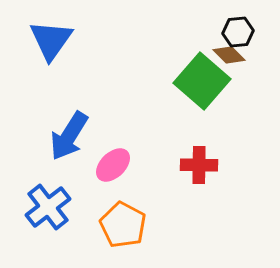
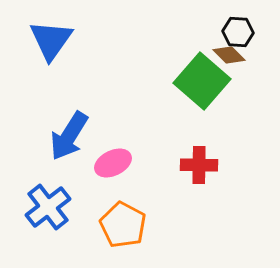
black hexagon: rotated 8 degrees clockwise
pink ellipse: moved 2 px up; rotated 18 degrees clockwise
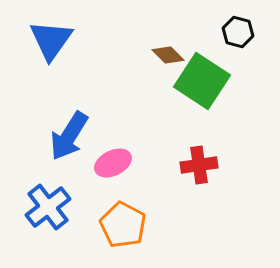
black hexagon: rotated 12 degrees clockwise
brown diamond: moved 61 px left
green square: rotated 8 degrees counterclockwise
red cross: rotated 9 degrees counterclockwise
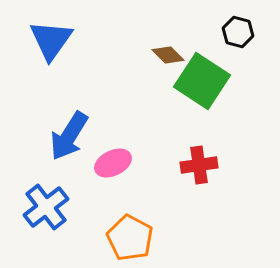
blue cross: moved 2 px left
orange pentagon: moved 7 px right, 13 px down
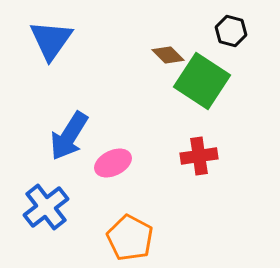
black hexagon: moved 7 px left, 1 px up
red cross: moved 9 px up
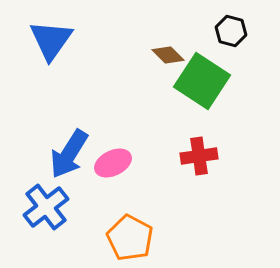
blue arrow: moved 18 px down
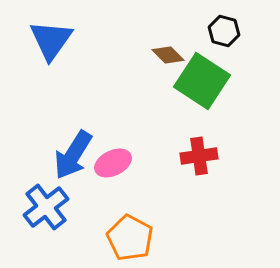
black hexagon: moved 7 px left
blue arrow: moved 4 px right, 1 px down
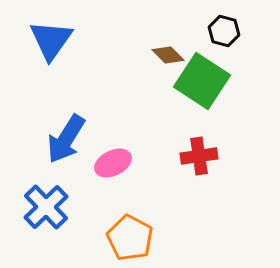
blue arrow: moved 7 px left, 16 px up
blue cross: rotated 6 degrees counterclockwise
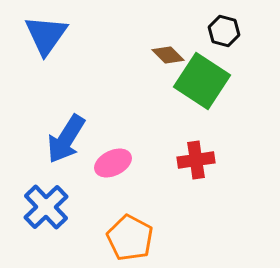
blue triangle: moved 5 px left, 5 px up
red cross: moved 3 px left, 4 px down
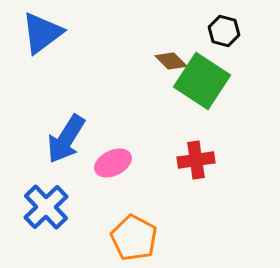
blue triangle: moved 4 px left, 2 px up; rotated 18 degrees clockwise
brown diamond: moved 3 px right, 6 px down
orange pentagon: moved 4 px right
